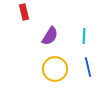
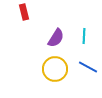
purple semicircle: moved 6 px right, 2 px down
blue line: rotated 48 degrees counterclockwise
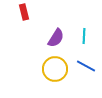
blue line: moved 2 px left, 1 px up
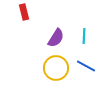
yellow circle: moved 1 px right, 1 px up
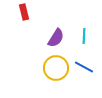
blue line: moved 2 px left, 1 px down
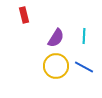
red rectangle: moved 3 px down
yellow circle: moved 2 px up
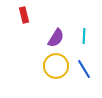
blue line: moved 2 px down; rotated 30 degrees clockwise
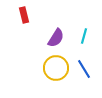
cyan line: rotated 14 degrees clockwise
yellow circle: moved 2 px down
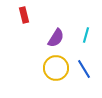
cyan line: moved 2 px right, 1 px up
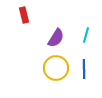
blue line: rotated 30 degrees clockwise
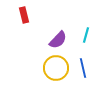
purple semicircle: moved 2 px right, 2 px down; rotated 12 degrees clockwise
blue line: moved 1 px left, 1 px up; rotated 12 degrees counterclockwise
